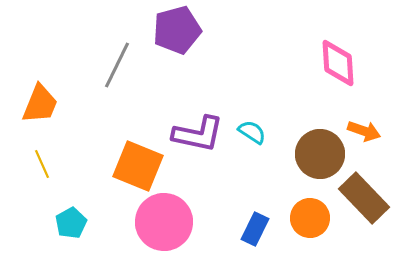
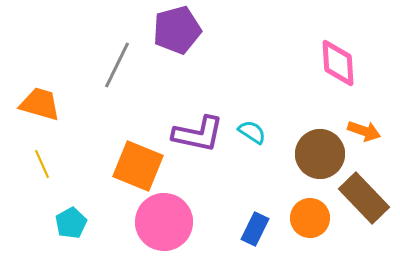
orange trapezoid: rotated 96 degrees counterclockwise
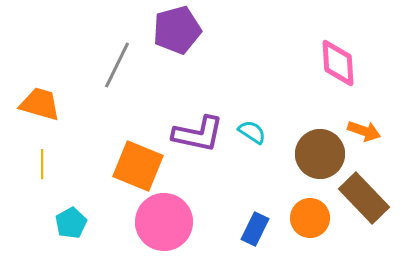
yellow line: rotated 24 degrees clockwise
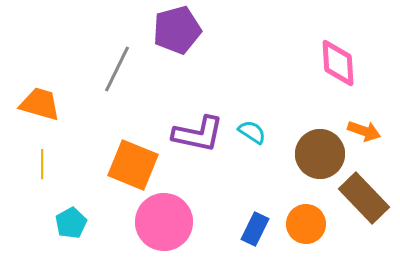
gray line: moved 4 px down
orange square: moved 5 px left, 1 px up
orange circle: moved 4 px left, 6 px down
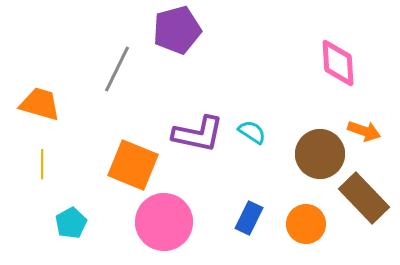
blue rectangle: moved 6 px left, 11 px up
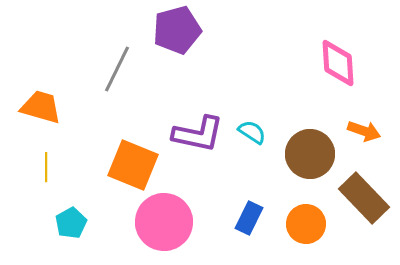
orange trapezoid: moved 1 px right, 3 px down
brown circle: moved 10 px left
yellow line: moved 4 px right, 3 px down
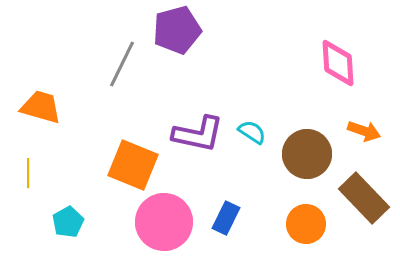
gray line: moved 5 px right, 5 px up
brown circle: moved 3 px left
yellow line: moved 18 px left, 6 px down
blue rectangle: moved 23 px left
cyan pentagon: moved 3 px left, 1 px up
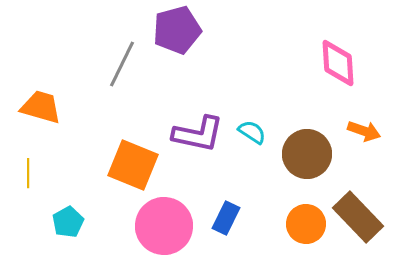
brown rectangle: moved 6 px left, 19 px down
pink circle: moved 4 px down
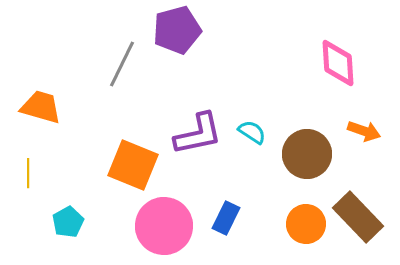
purple L-shape: rotated 24 degrees counterclockwise
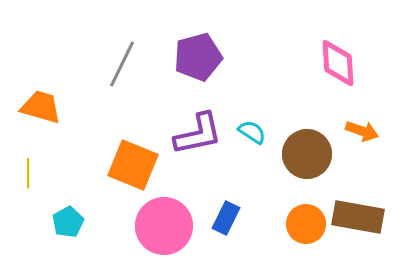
purple pentagon: moved 21 px right, 27 px down
orange arrow: moved 2 px left
brown rectangle: rotated 36 degrees counterclockwise
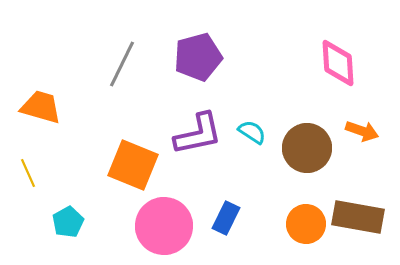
brown circle: moved 6 px up
yellow line: rotated 24 degrees counterclockwise
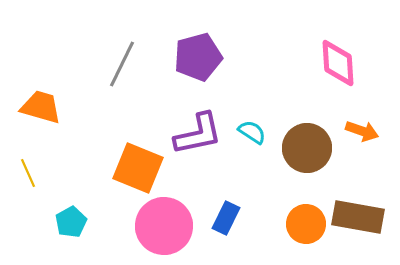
orange square: moved 5 px right, 3 px down
cyan pentagon: moved 3 px right
